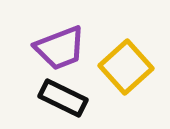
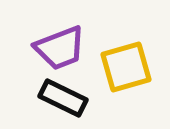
yellow square: rotated 26 degrees clockwise
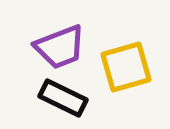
purple trapezoid: moved 1 px up
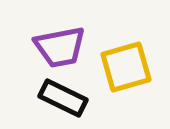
purple trapezoid: rotated 10 degrees clockwise
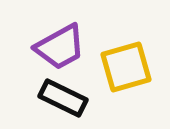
purple trapezoid: rotated 18 degrees counterclockwise
